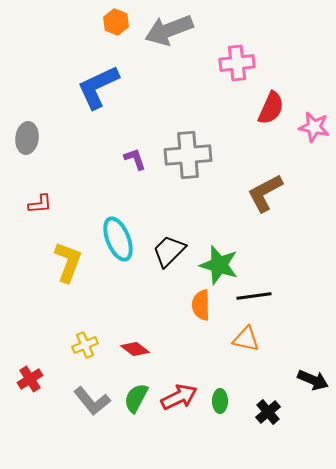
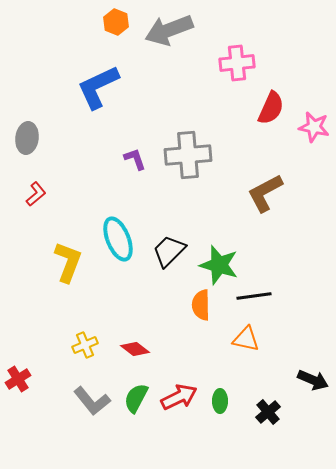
red L-shape: moved 4 px left, 10 px up; rotated 35 degrees counterclockwise
red cross: moved 12 px left
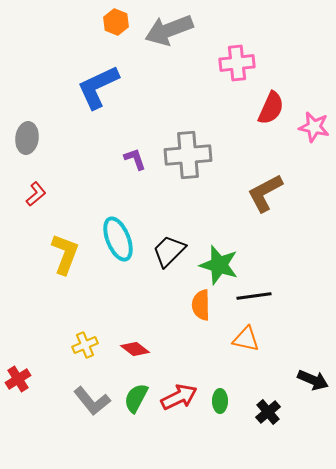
yellow L-shape: moved 3 px left, 8 px up
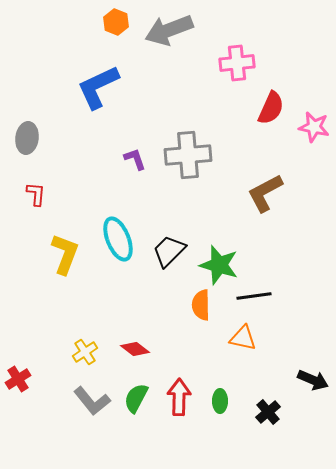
red L-shape: rotated 45 degrees counterclockwise
orange triangle: moved 3 px left, 1 px up
yellow cross: moved 7 px down; rotated 10 degrees counterclockwise
red arrow: rotated 63 degrees counterclockwise
